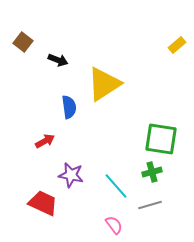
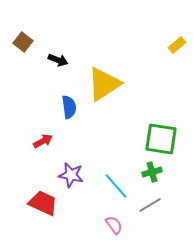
red arrow: moved 2 px left
gray line: rotated 15 degrees counterclockwise
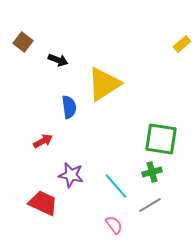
yellow rectangle: moved 5 px right, 1 px up
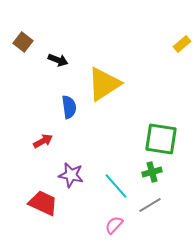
pink semicircle: rotated 102 degrees counterclockwise
